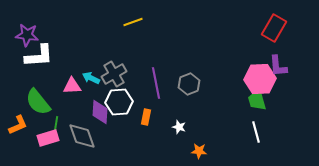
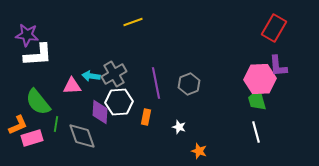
white L-shape: moved 1 px left, 1 px up
cyan arrow: moved 2 px up; rotated 18 degrees counterclockwise
pink rectangle: moved 16 px left
orange star: rotated 14 degrees clockwise
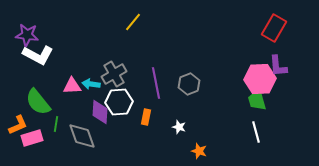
yellow line: rotated 30 degrees counterclockwise
white L-shape: rotated 32 degrees clockwise
cyan arrow: moved 8 px down
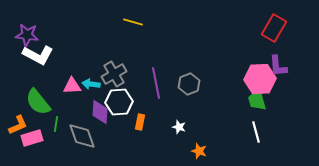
yellow line: rotated 66 degrees clockwise
orange rectangle: moved 6 px left, 5 px down
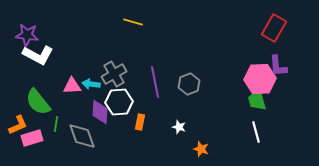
purple line: moved 1 px left, 1 px up
orange star: moved 2 px right, 2 px up
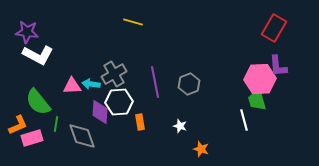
purple star: moved 3 px up
orange rectangle: rotated 21 degrees counterclockwise
white star: moved 1 px right, 1 px up
white line: moved 12 px left, 12 px up
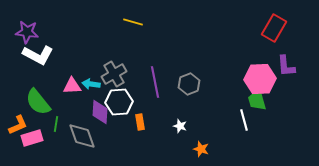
purple L-shape: moved 8 px right
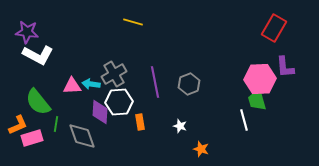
purple L-shape: moved 1 px left, 1 px down
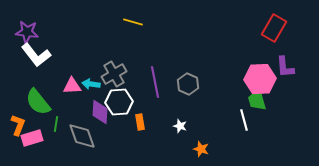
white L-shape: moved 2 px left; rotated 24 degrees clockwise
gray hexagon: moved 1 px left; rotated 15 degrees counterclockwise
orange L-shape: rotated 45 degrees counterclockwise
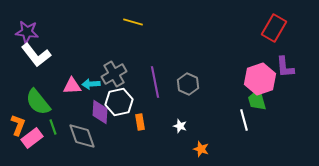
pink hexagon: rotated 16 degrees counterclockwise
cyan arrow: rotated 12 degrees counterclockwise
white hexagon: rotated 8 degrees counterclockwise
green line: moved 3 px left, 3 px down; rotated 28 degrees counterclockwise
pink rectangle: rotated 20 degrees counterclockwise
